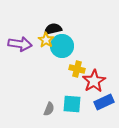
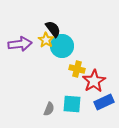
black semicircle: rotated 66 degrees clockwise
purple arrow: rotated 15 degrees counterclockwise
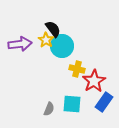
blue rectangle: rotated 30 degrees counterclockwise
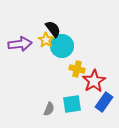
cyan square: rotated 12 degrees counterclockwise
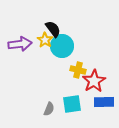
yellow star: moved 1 px left
yellow cross: moved 1 px right, 1 px down
blue rectangle: rotated 54 degrees clockwise
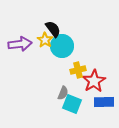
yellow cross: rotated 28 degrees counterclockwise
cyan square: rotated 30 degrees clockwise
gray semicircle: moved 14 px right, 16 px up
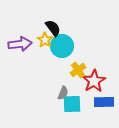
black semicircle: moved 1 px up
yellow cross: rotated 21 degrees counterclockwise
cyan square: rotated 24 degrees counterclockwise
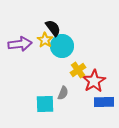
cyan square: moved 27 px left
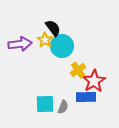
gray semicircle: moved 14 px down
blue rectangle: moved 18 px left, 5 px up
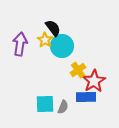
purple arrow: rotated 75 degrees counterclockwise
